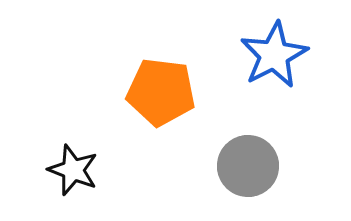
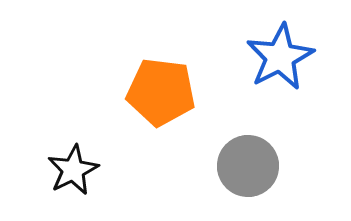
blue star: moved 6 px right, 2 px down
black star: rotated 24 degrees clockwise
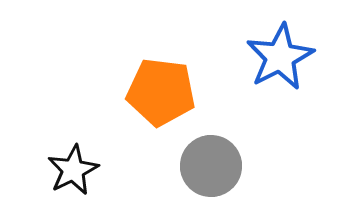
gray circle: moved 37 px left
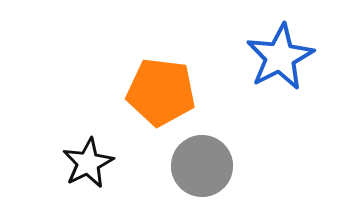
gray circle: moved 9 px left
black star: moved 15 px right, 7 px up
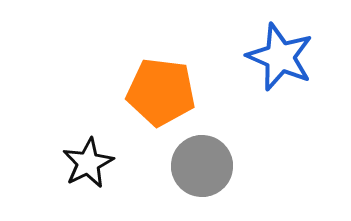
blue star: rotated 22 degrees counterclockwise
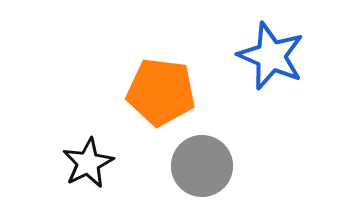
blue star: moved 9 px left, 1 px up
